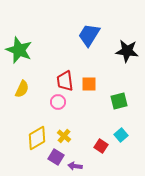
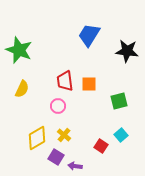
pink circle: moved 4 px down
yellow cross: moved 1 px up
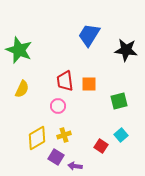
black star: moved 1 px left, 1 px up
yellow cross: rotated 32 degrees clockwise
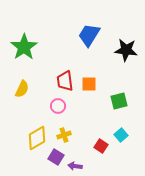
green star: moved 5 px right, 3 px up; rotated 16 degrees clockwise
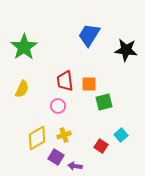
green square: moved 15 px left, 1 px down
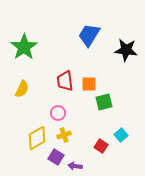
pink circle: moved 7 px down
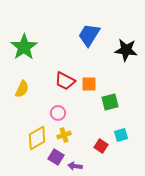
red trapezoid: rotated 55 degrees counterclockwise
green square: moved 6 px right
cyan square: rotated 24 degrees clockwise
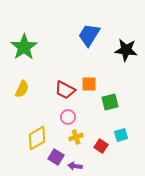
red trapezoid: moved 9 px down
pink circle: moved 10 px right, 4 px down
yellow cross: moved 12 px right, 2 px down
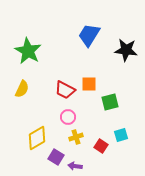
green star: moved 4 px right, 4 px down; rotated 8 degrees counterclockwise
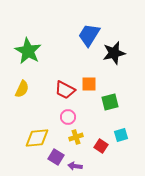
black star: moved 12 px left, 3 px down; rotated 20 degrees counterclockwise
yellow diamond: rotated 25 degrees clockwise
